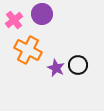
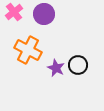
purple circle: moved 2 px right
pink cross: moved 8 px up
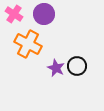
pink cross: moved 2 px down; rotated 18 degrees counterclockwise
orange cross: moved 6 px up
black circle: moved 1 px left, 1 px down
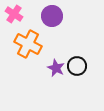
purple circle: moved 8 px right, 2 px down
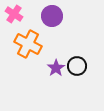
purple star: rotated 12 degrees clockwise
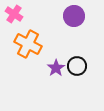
purple circle: moved 22 px right
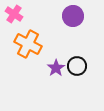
purple circle: moved 1 px left
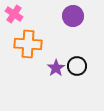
orange cross: rotated 24 degrees counterclockwise
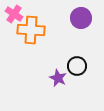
purple circle: moved 8 px right, 2 px down
orange cross: moved 3 px right, 14 px up
purple star: moved 2 px right, 10 px down; rotated 12 degrees counterclockwise
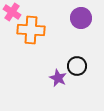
pink cross: moved 2 px left, 2 px up
